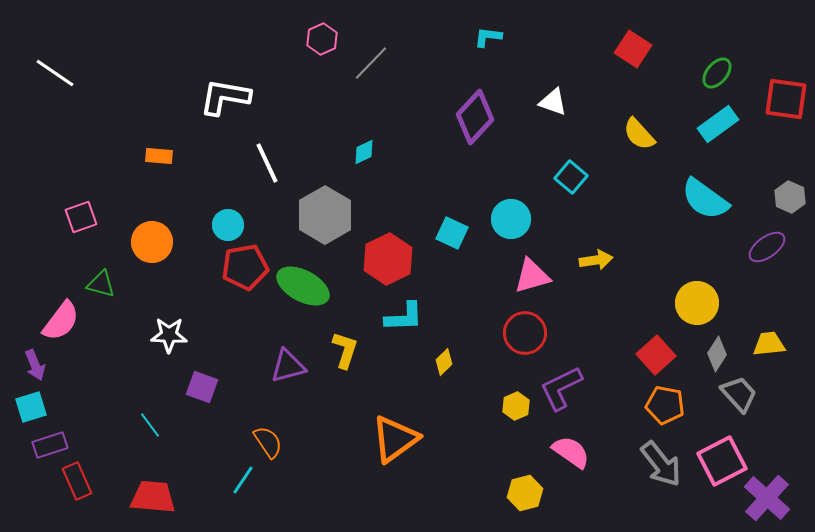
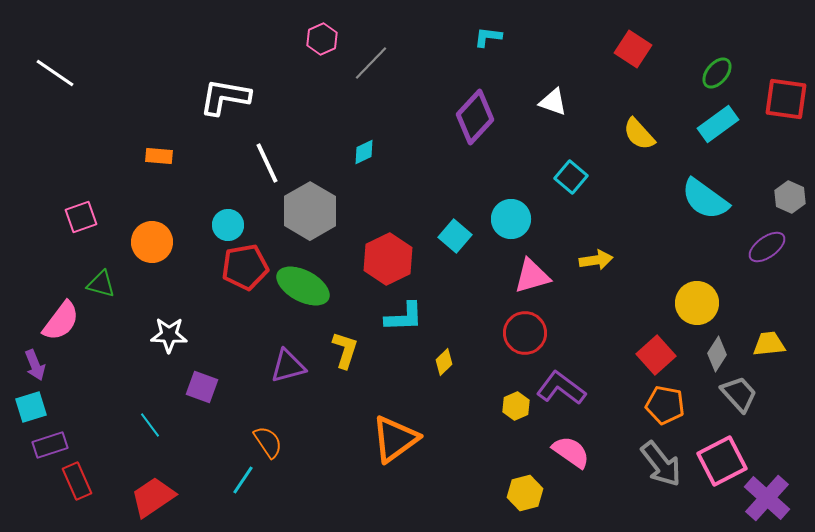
gray hexagon at (325, 215): moved 15 px left, 4 px up
cyan square at (452, 233): moved 3 px right, 3 px down; rotated 16 degrees clockwise
purple L-shape at (561, 388): rotated 63 degrees clockwise
red trapezoid at (153, 497): rotated 39 degrees counterclockwise
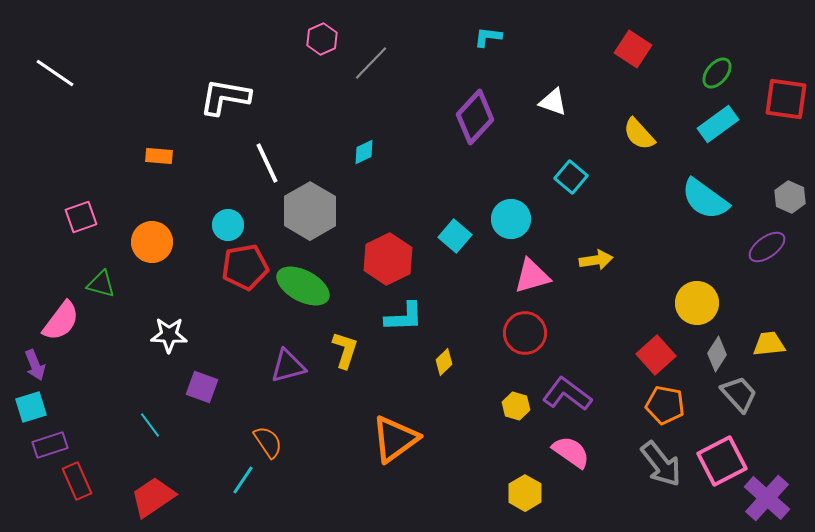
purple L-shape at (561, 388): moved 6 px right, 6 px down
yellow hexagon at (516, 406): rotated 20 degrees counterclockwise
yellow hexagon at (525, 493): rotated 16 degrees counterclockwise
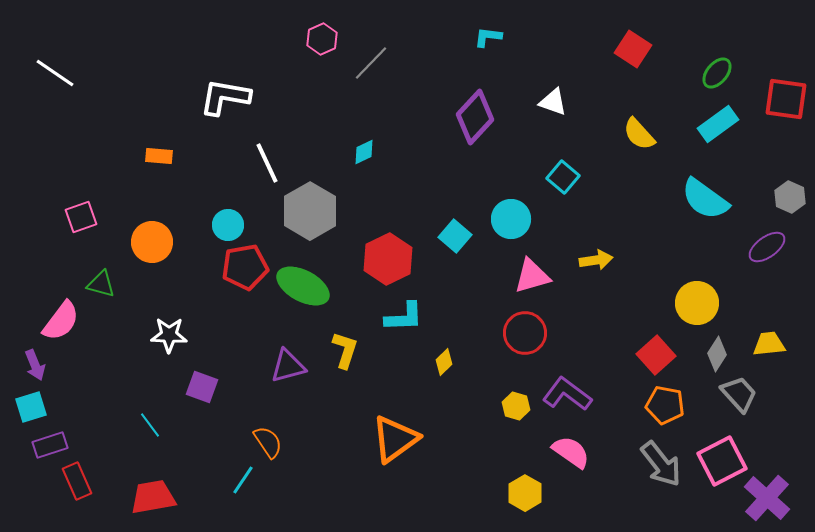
cyan square at (571, 177): moved 8 px left
red trapezoid at (153, 497): rotated 24 degrees clockwise
